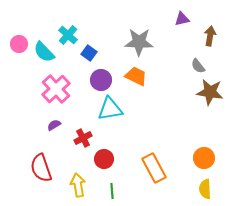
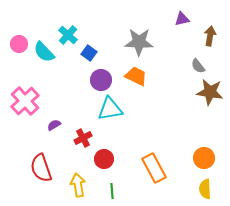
pink cross: moved 31 px left, 12 px down
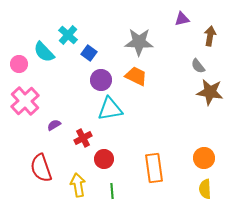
pink circle: moved 20 px down
orange rectangle: rotated 20 degrees clockwise
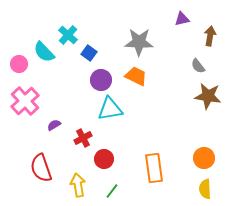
brown star: moved 2 px left, 4 px down
green line: rotated 42 degrees clockwise
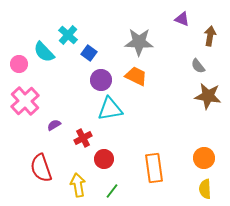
purple triangle: rotated 35 degrees clockwise
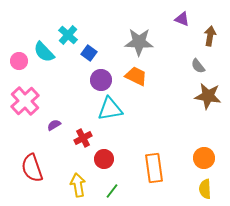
pink circle: moved 3 px up
red semicircle: moved 9 px left
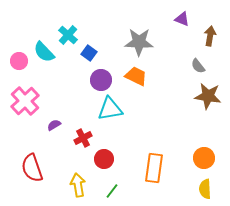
orange rectangle: rotated 16 degrees clockwise
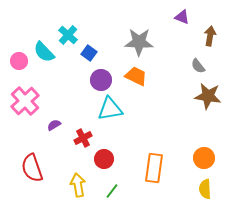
purple triangle: moved 2 px up
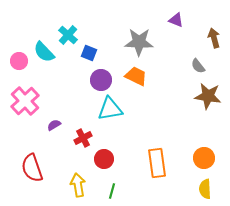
purple triangle: moved 6 px left, 3 px down
brown arrow: moved 4 px right, 2 px down; rotated 24 degrees counterclockwise
blue square: rotated 14 degrees counterclockwise
orange rectangle: moved 3 px right, 5 px up; rotated 16 degrees counterclockwise
green line: rotated 21 degrees counterclockwise
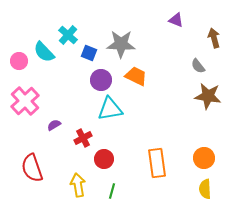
gray star: moved 18 px left, 2 px down
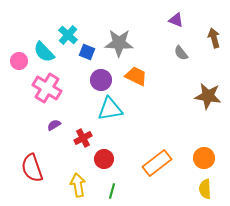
gray star: moved 2 px left, 1 px up
blue square: moved 2 px left, 1 px up
gray semicircle: moved 17 px left, 13 px up
pink cross: moved 22 px right, 13 px up; rotated 16 degrees counterclockwise
orange rectangle: rotated 60 degrees clockwise
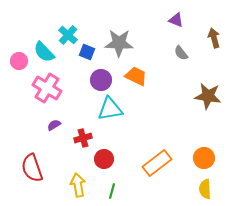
red cross: rotated 12 degrees clockwise
